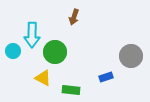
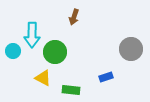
gray circle: moved 7 px up
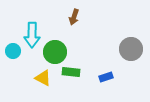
green rectangle: moved 18 px up
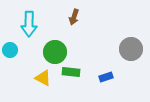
cyan arrow: moved 3 px left, 11 px up
cyan circle: moved 3 px left, 1 px up
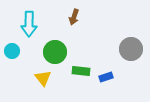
cyan circle: moved 2 px right, 1 px down
green rectangle: moved 10 px right, 1 px up
yellow triangle: rotated 24 degrees clockwise
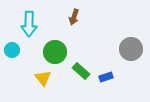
cyan circle: moved 1 px up
green rectangle: rotated 36 degrees clockwise
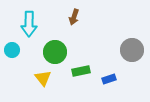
gray circle: moved 1 px right, 1 px down
green rectangle: rotated 54 degrees counterclockwise
blue rectangle: moved 3 px right, 2 px down
